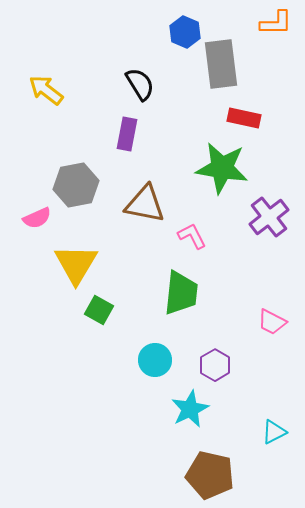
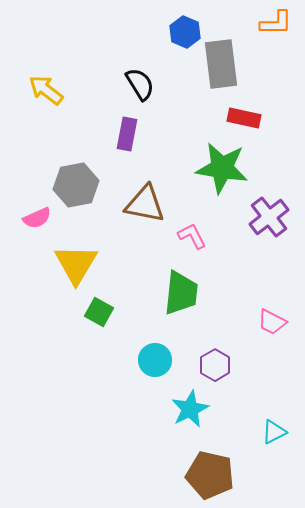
green square: moved 2 px down
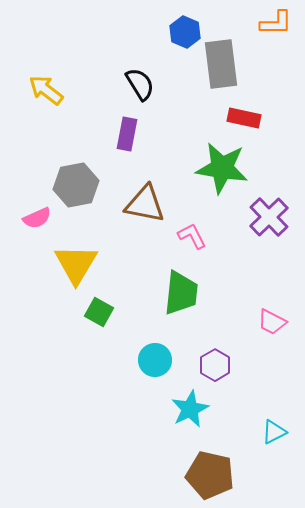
purple cross: rotated 6 degrees counterclockwise
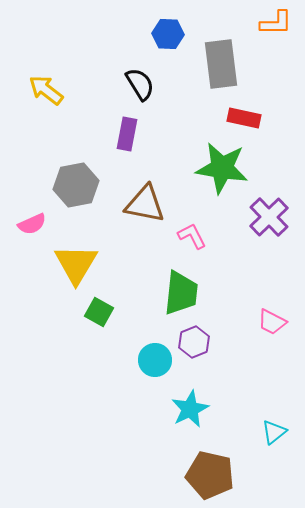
blue hexagon: moved 17 px left, 2 px down; rotated 20 degrees counterclockwise
pink semicircle: moved 5 px left, 6 px down
purple hexagon: moved 21 px left, 23 px up; rotated 8 degrees clockwise
cyan triangle: rotated 12 degrees counterclockwise
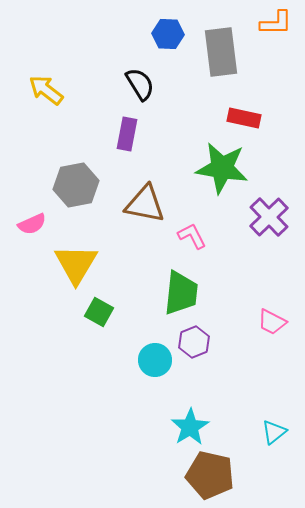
gray rectangle: moved 12 px up
cyan star: moved 18 px down; rotated 6 degrees counterclockwise
